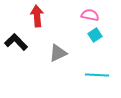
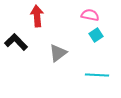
cyan square: moved 1 px right
gray triangle: rotated 12 degrees counterclockwise
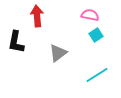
black L-shape: rotated 125 degrees counterclockwise
cyan line: rotated 35 degrees counterclockwise
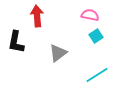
cyan square: moved 1 px down
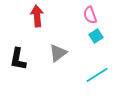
pink semicircle: rotated 120 degrees counterclockwise
black L-shape: moved 2 px right, 17 px down
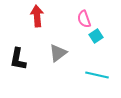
pink semicircle: moved 6 px left, 4 px down
cyan line: rotated 45 degrees clockwise
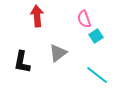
black L-shape: moved 4 px right, 3 px down
cyan line: rotated 25 degrees clockwise
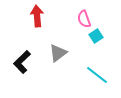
black L-shape: rotated 35 degrees clockwise
